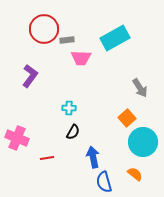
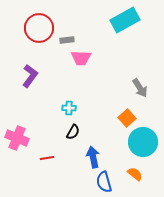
red circle: moved 5 px left, 1 px up
cyan rectangle: moved 10 px right, 18 px up
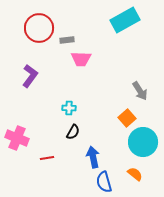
pink trapezoid: moved 1 px down
gray arrow: moved 3 px down
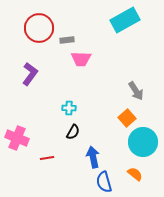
purple L-shape: moved 2 px up
gray arrow: moved 4 px left
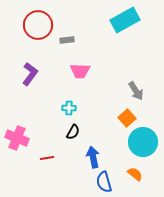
red circle: moved 1 px left, 3 px up
pink trapezoid: moved 1 px left, 12 px down
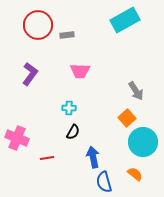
gray rectangle: moved 5 px up
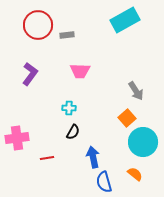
pink cross: rotated 30 degrees counterclockwise
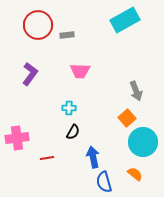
gray arrow: rotated 12 degrees clockwise
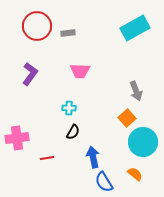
cyan rectangle: moved 10 px right, 8 px down
red circle: moved 1 px left, 1 px down
gray rectangle: moved 1 px right, 2 px up
blue semicircle: rotated 15 degrees counterclockwise
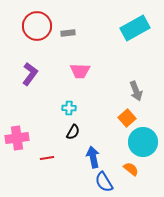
orange semicircle: moved 4 px left, 5 px up
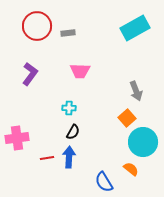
blue arrow: moved 24 px left; rotated 15 degrees clockwise
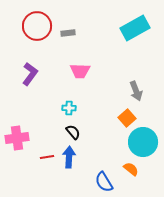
black semicircle: rotated 70 degrees counterclockwise
red line: moved 1 px up
